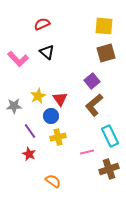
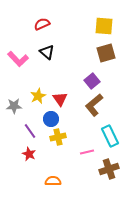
blue circle: moved 3 px down
orange semicircle: rotated 35 degrees counterclockwise
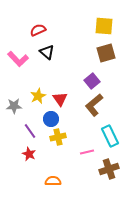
red semicircle: moved 4 px left, 6 px down
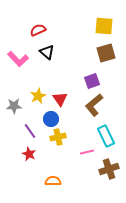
purple square: rotated 21 degrees clockwise
cyan rectangle: moved 4 px left
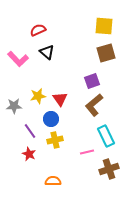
yellow star: rotated 14 degrees clockwise
yellow cross: moved 3 px left, 3 px down
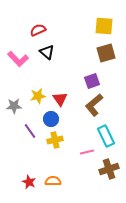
red star: moved 28 px down
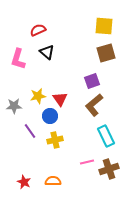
pink L-shape: rotated 60 degrees clockwise
blue circle: moved 1 px left, 3 px up
pink line: moved 10 px down
red star: moved 5 px left
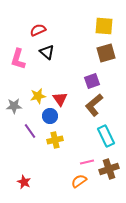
orange semicircle: moved 26 px right; rotated 35 degrees counterclockwise
